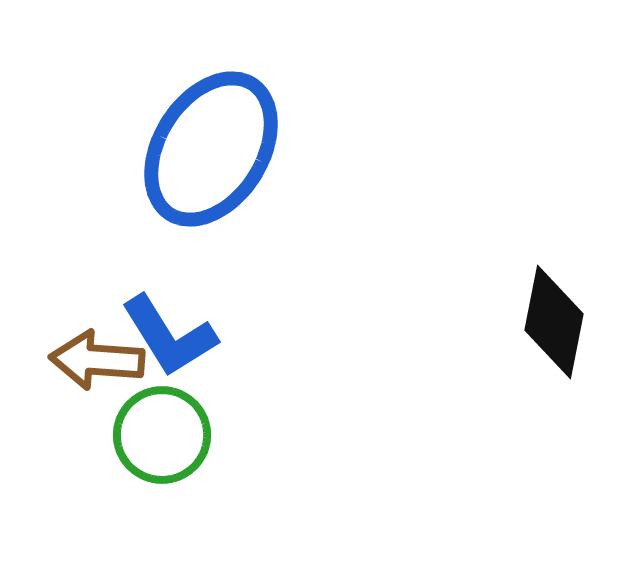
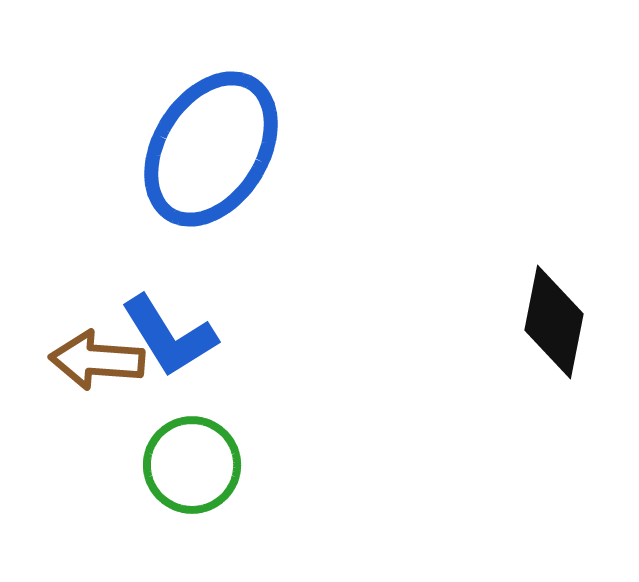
green circle: moved 30 px right, 30 px down
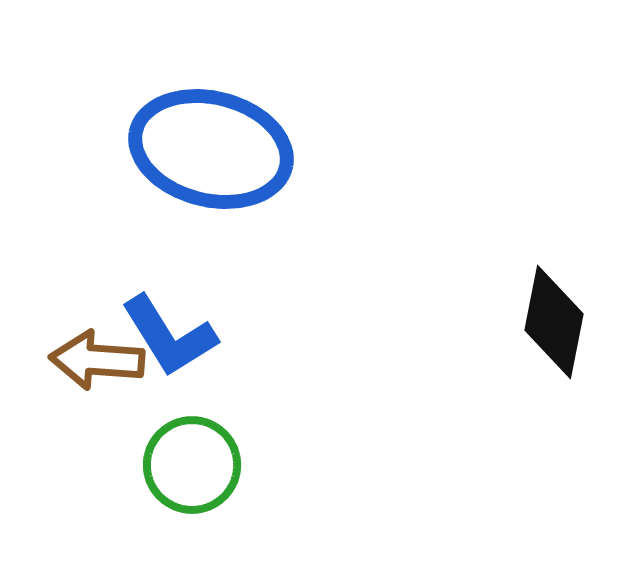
blue ellipse: rotated 72 degrees clockwise
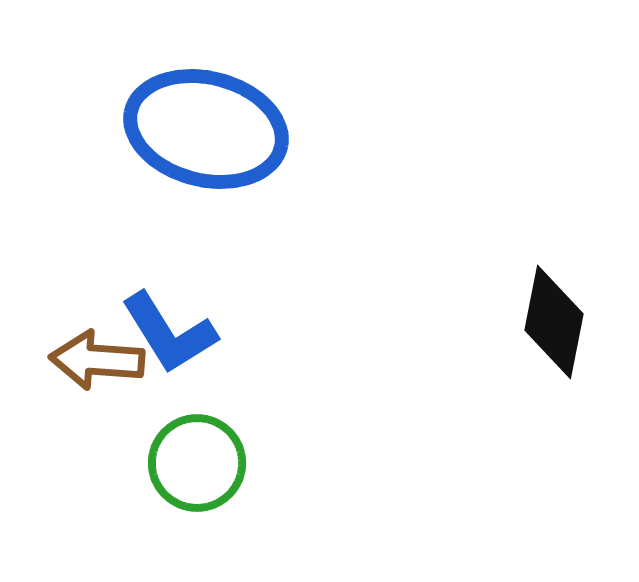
blue ellipse: moved 5 px left, 20 px up
blue L-shape: moved 3 px up
green circle: moved 5 px right, 2 px up
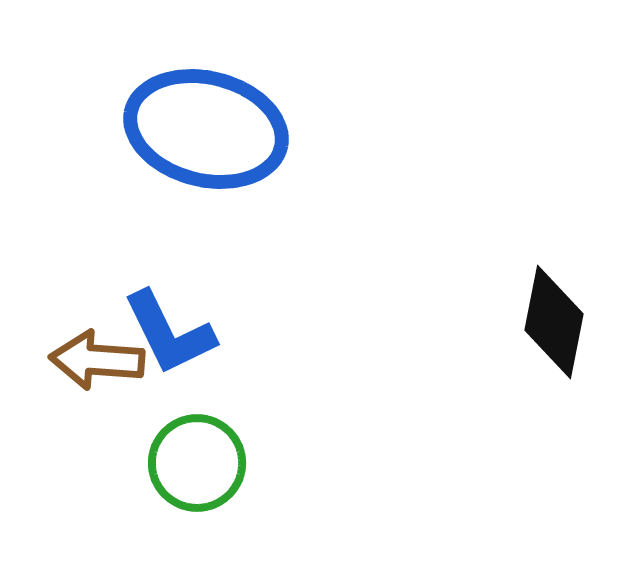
blue L-shape: rotated 6 degrees clockwise
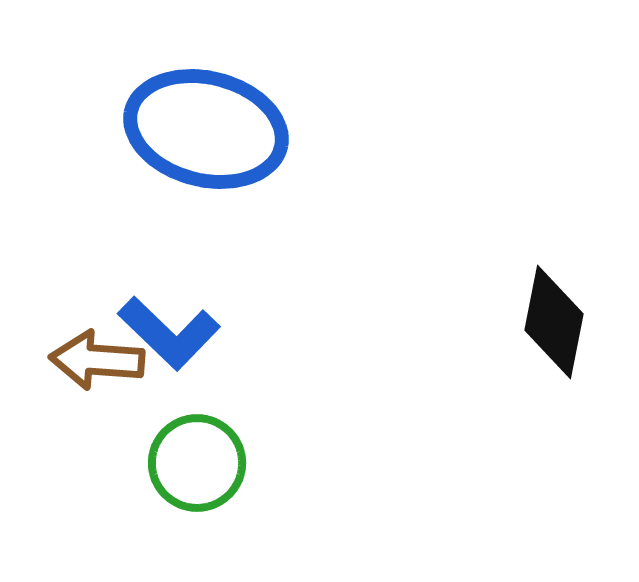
blue L-shape: rotated 20 degrees counterclockwise
